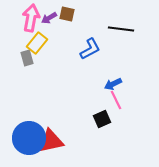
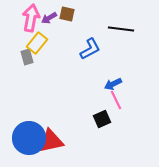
gray rectangle: moved 1 px up
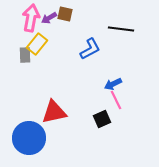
brown square: moved 2 px left
yellow rectangle: moved 1 px down
gray rectangle: moved 2 px left, 2 px up; rotated 14 degrees clockwise
red triangle: moved 3 px right, 29 px up
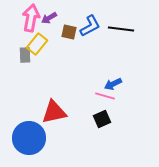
brown square: moved 4 px right, 18 px down
blue L-shape: moved 23 px up
pink line: moved 11 px left, 4 px up; rotated 48 degrees counterclockwise
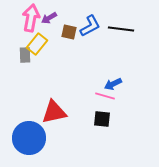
black square: rotated 30 degrees clockwise
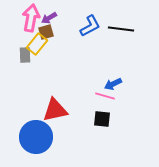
brown square: moved 23 px left; rotated 28 degrees counterclockwise
red triangle: moved 1 px right, 2 px up
blue circle: moved 7 px right, 1 px up
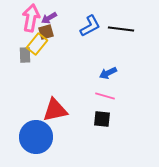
blue arrow: moved 5 px left, 11 px up
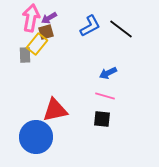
black line: rotated 30 degrees clockwise
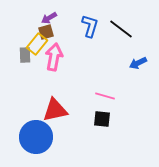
pink arrow: moved 23 px right, 39 px down
blue L-shape: rotated 45 degrees counterclockwise
blue arrow: moved 30 px right, 10 px up
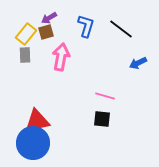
blue L-shape: moved 4 px left
yellow rectangle: moved 11 px left, 10 px up
pink arrow: moved 7 px right
red triangle: moved 18 px left, 11 px down
blue circle: moved 3 px left, 6 px down
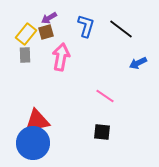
pink line: rotated 18 degrees clockwise
black square: moved 13 px down
